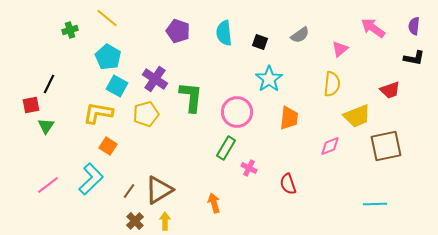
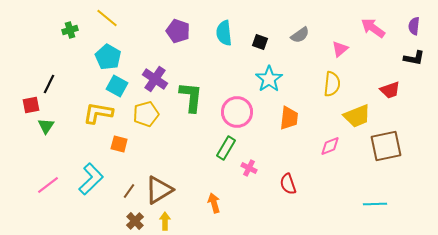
orange square: moved 11 px right, 2 px up; rotated 18 degrees counterclockwise
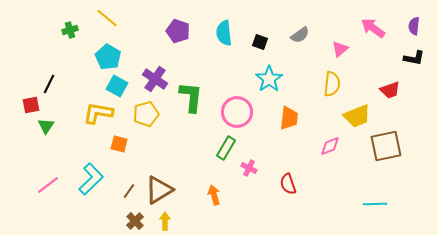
orange arrow: moved 8 px up
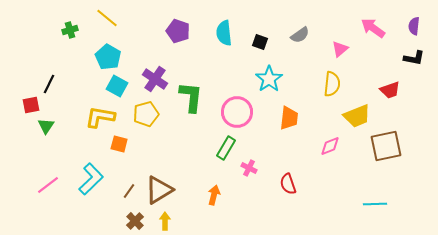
yellow L-shape: moved 2 px right, 4 px down
orange arrow: rotated 30 degrees clockwise
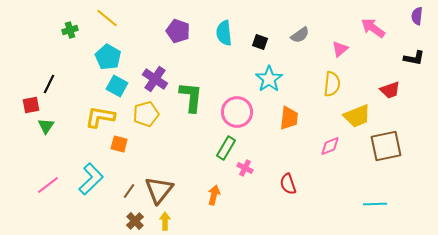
purple semicircle: moved 3 px right, 10 px up
pink cross: moved 4 px left
brown triangle: rotated 20 degrees counterclockwise
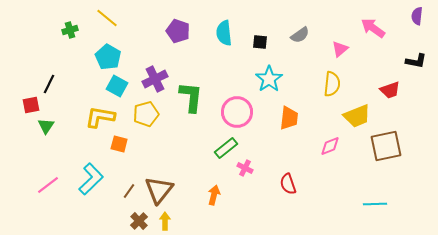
black square: rotated 14 degrees counterclockwise
black L-shape: moved 2 px right, 3 px down
purple cross: rotated 30 degrees clockwise
green rectangle: rotated 20 degrees clockwise
brown cross: moved 4 px right
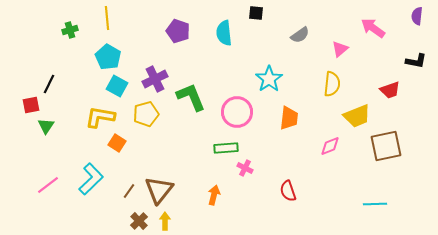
yellow line: rotated 45 degrees clockwise
black square: moved 4 px left, 29 px up
green L-shape: rotated 28 degrees counterclockwise
orange square: moved 2 px left, 1 px up; rotated 18 degrees clockwise
green rectangle: rotated 35 degrees clockwise
red semicircle: moved 7 px down
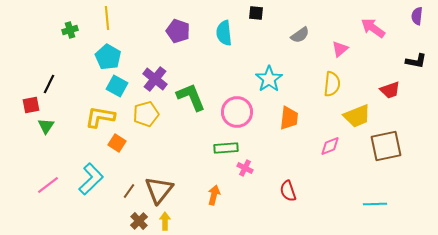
purple cross: rotated 25 degrees counterclockwise
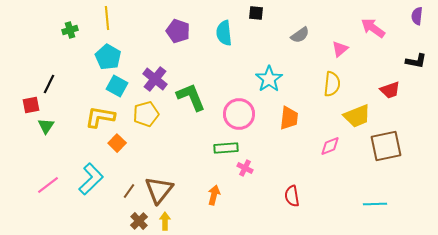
pink circle: moved 2 px right, 2 px down
orange square: rotated 12 degrees clockwise
red semicircle: moved 4 px right, 5 px down; rotated 10 degrees clockwise
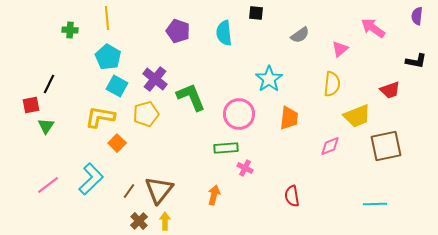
green cross: rotated 21 degrees clockwise
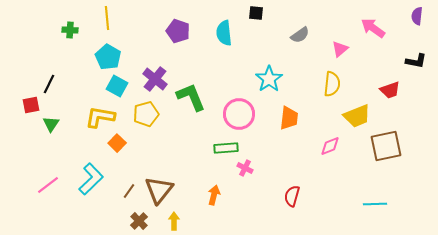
green triangle: moved 5 px right, 2 px up
red semicircle: rotated 25 degrees clockwise
yellow arrow: moved 9 px right
